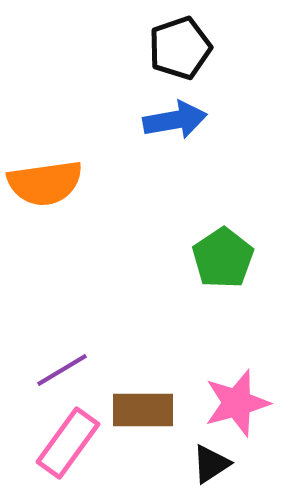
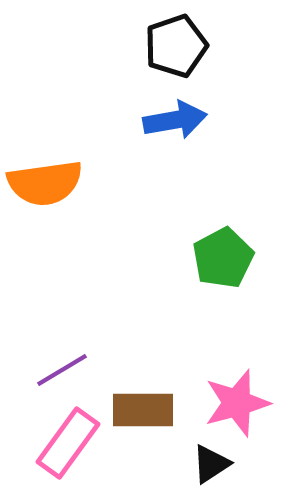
black pentagon: moved 4 px left, 2 px up
green pentagon: rotated 6 degrees clockwise
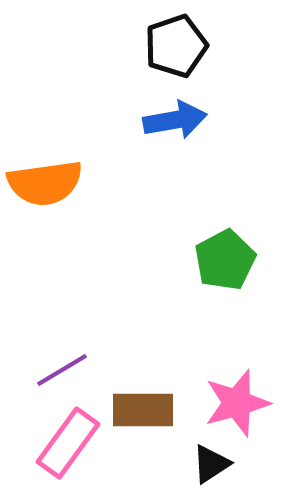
green pentagon: moved 2 px right, 2 px down
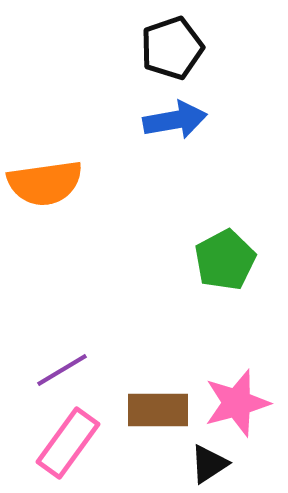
black pentagon: moved 4 px left, 2 px down
brown rectangle: moved 15 px right
black triangle: moved 2 px left
